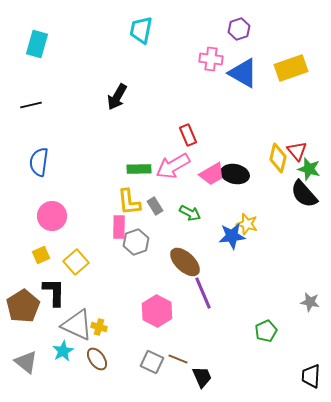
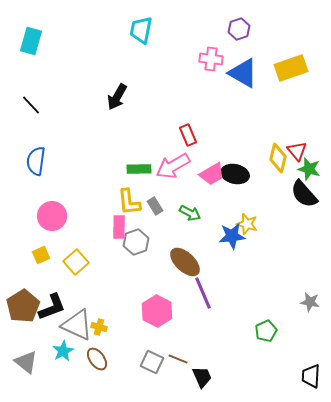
cyan rectangle at (37, 44): moved 6 px left, 3 px up
black line at (31, 105): rotated 60 degrees clockwise
blue semicircle at (39, 162): moved 3 px left, 1 px up
black L-shape at (54, 292): moved 2 px left, 15 px down; rotated 68 degrees clockwise
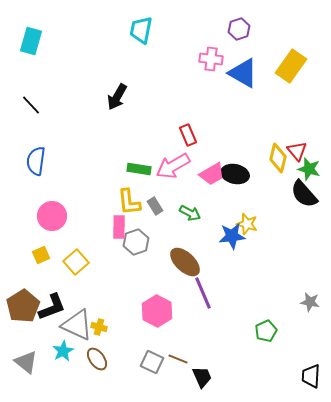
yellow rectangle at (291, 68): moved 2 px up; rotated 36 degrees counterclockwise
green rectangle at (139, 169): rotated 10 degrees clockwise
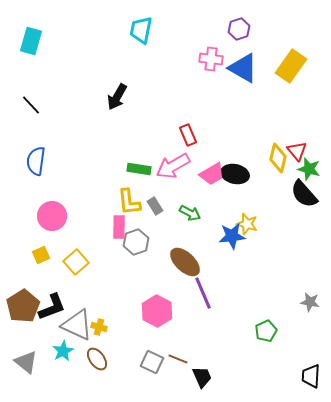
blue triangle at (243, 73): moved 5 px up
